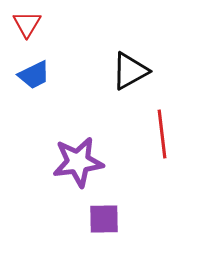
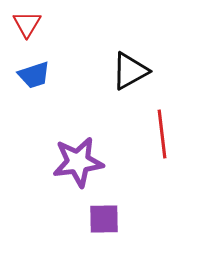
blue trapezoid: rotated 8 degrees clockwise
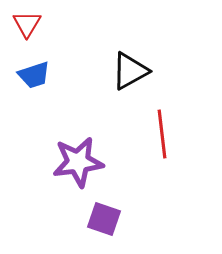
purple square: rotated 20 degrees clockwise
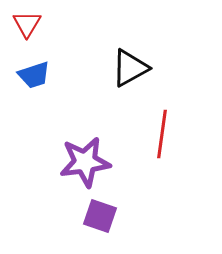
black triangle: moved 3 px up
red line: rotated 15 degrees clockwise
purple star: moved 7 px right
purple square: moved 4 px left, 3 px up
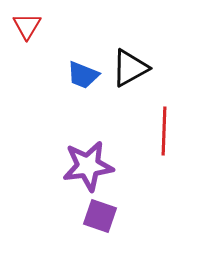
red triangle: moved 2 px down
blue trapezoid: moved 49 px right; rotated 40 degrees clockwise
red line: moved 2 px right, 3 px up; rotated 6 degrees counterclockwise
purple star: moved 3 px right, 4 px down
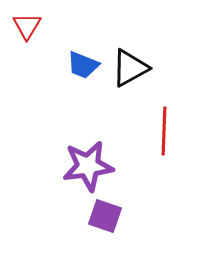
blue trapezoid: moved 10 px up
purple square: moved 5 px right
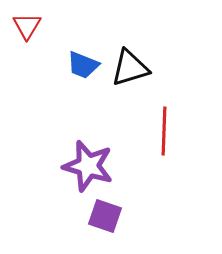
black triangle: rotated 12 degrees clockwise
purple star: rotated 24 degrees clockwise
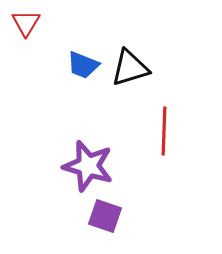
red triangle: moved 1 px left, 3 px up
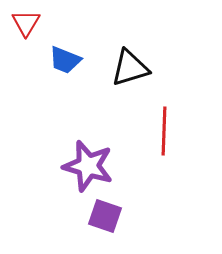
blue trapezoid: moved 18 px left, 5 px up
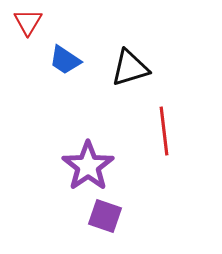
red triangle: moved 2 px right, 1 px up
blue trapezoid: rotated 12 degrees clockwise
red line: rotated 9 degrees counterclockwise
purple star: rotated 21 degrees clockwise
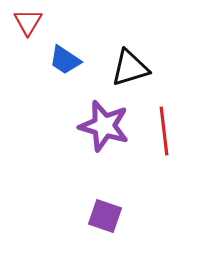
purple star: moved 16 px right, 40 px up; rotated 21 degrees counterclockwise
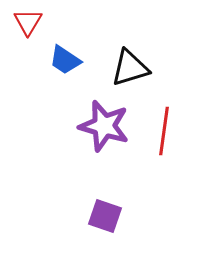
red line: rotated 15 degrees clockwise
